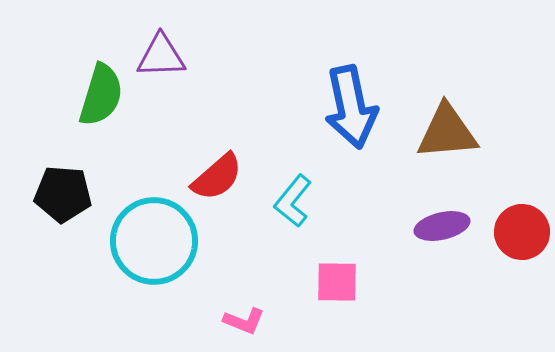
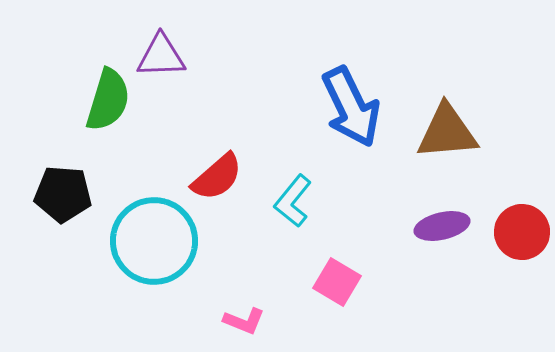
green semicircle: moved 7 px right, 5 px down
blue arrow: rotated 14 degrees counterclockwise
pink square: rotated 30 degrees clockwise
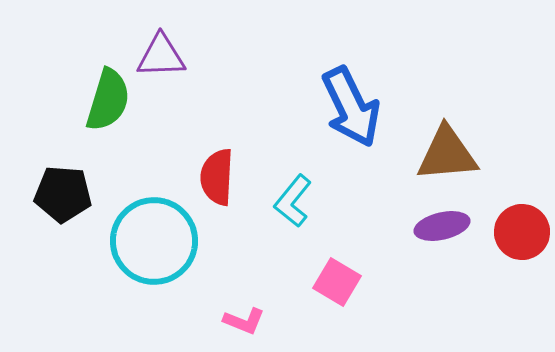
brown triangle: moved 22 px down
red semicircle: rotated 134 degrees clockwise
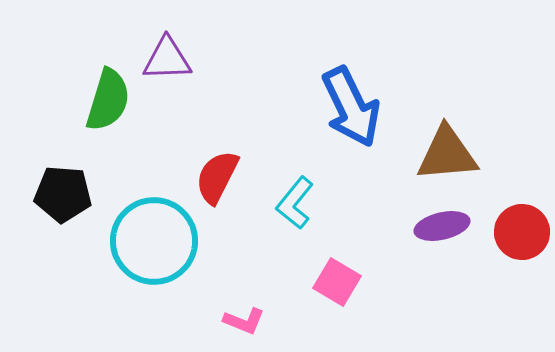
purple triangle: moved 6 px right, 3 px down
red semicircle: rotated 24 degrees clockwise
cyan L-shape: moved 2 px right, 2 px down
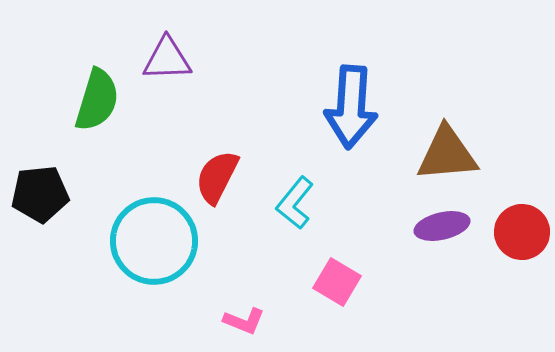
green semicircle: moved 11 px left
blue arrow: rotated 30 degrees clockwise
black pentagon: moved 23 px left; rotated 10 degrees counterclockwise
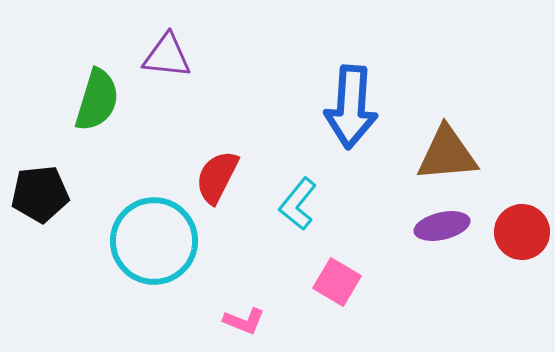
purple triangle: moved 3 px up; rotated 8 degrees clockwise
cyan L-shape: moved 3 px right, 1 px down
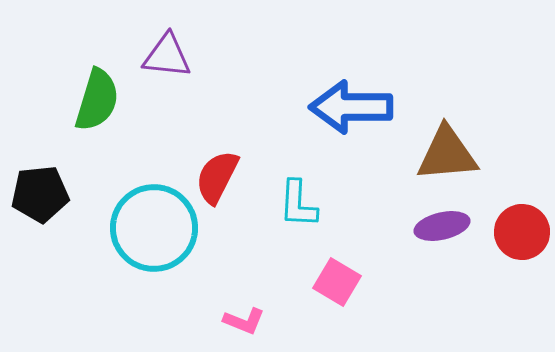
blue arrow: rotated 86 degrees clockwise
cyan L-shape: rotated 36 degrees counterclockwise
cyan circle: moved 13 px up
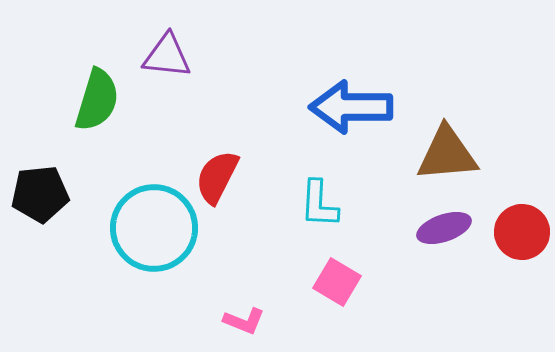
cyan L-shape: moved 21 px right
purple ellipse: moved 2 px right, 2 px down; rotated 6 degrees counterclockwise
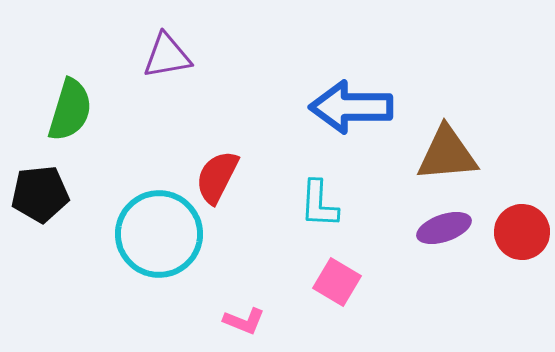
purple triangle: rotated 16 degrees counterclockwise
green semicircle: moved 27 px left, 10 px down
cyan circle: moved 5 px right, 6 px down
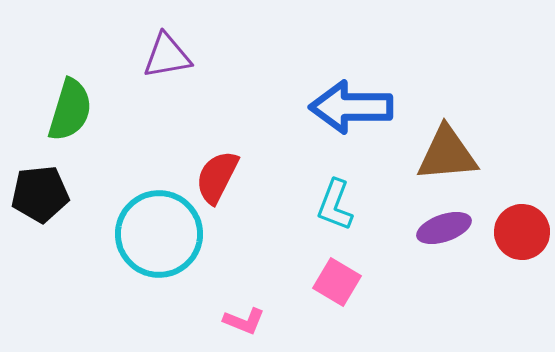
cyan L-shape: moved 16 px right, 1 px down; rotated 18 degrees clockwise
